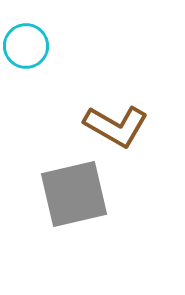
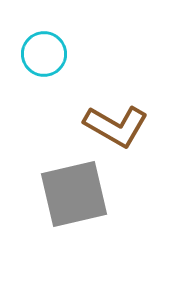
cyan circle: moved 18 px right, 8 px down
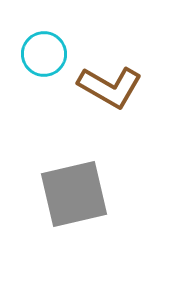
brown L-shape: moved 6 px left, 39 px up
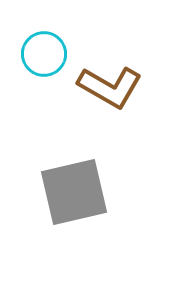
gray square: moved 2 px up
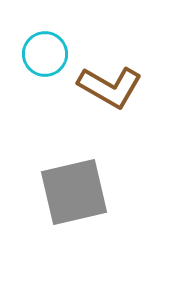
cyan circle: moved 1 px right
